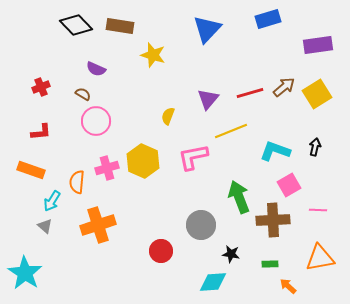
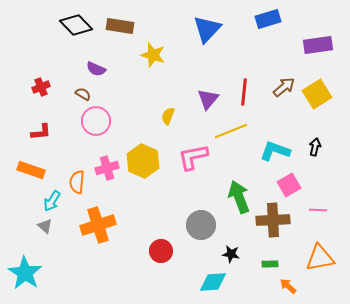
red line: moved 6 px left, 1 px up; rotated 68 degrees counterclockwise
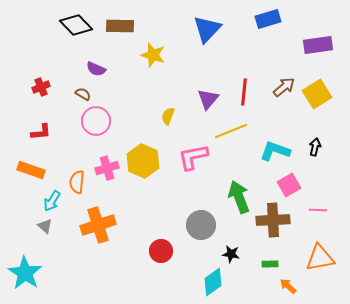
brown rectangle: rotated 8 degrees counterclockwise
cyan diamond: rotated 32 degrees counterclockwise
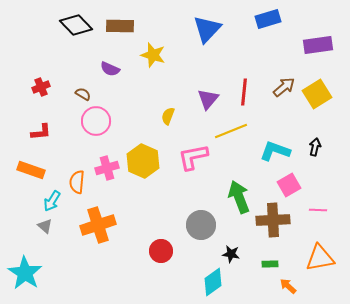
purple semicircle: moved 14 px right
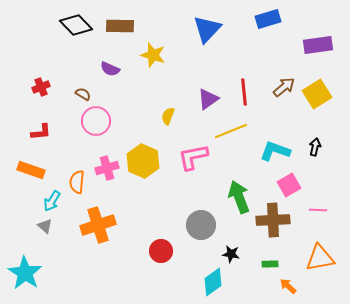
red line: rotated 12 degrees counterclockwise
purple triangle: rotated 15 degrees clockwise
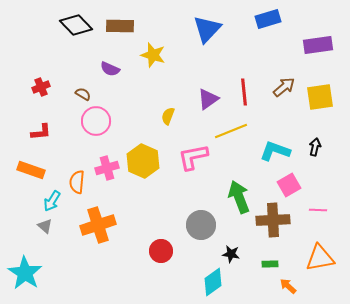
yellow square: moved 3 px right, 3 px down; rotated 24 degrees clockwise
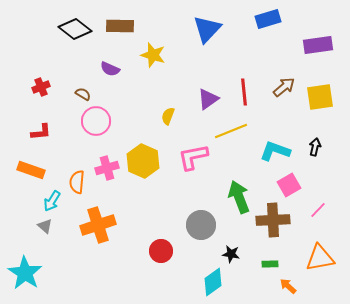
black diamond: moved 1 px left, 4 px down; rotated 8 degrees counterclockwise
pink line: rotated 48 degrees counterclockwise
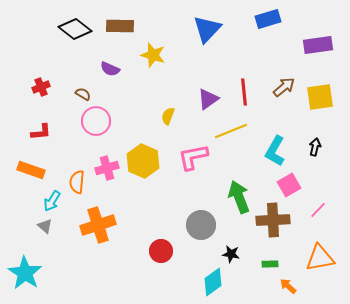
cyan L-shape: rotated 80 degrees counterclockwise
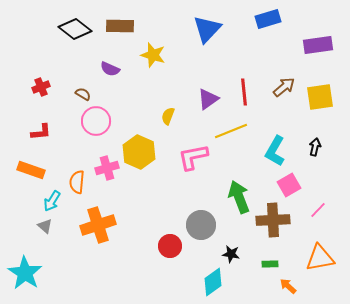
yellow hexagon: moved 4 px left, 9 px up
red circle: moved 9 px right, 5 px up
